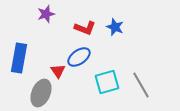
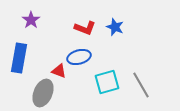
purple star: moved 15 px left, 6 px down; rotated 18 degrees counterclockwise
blue ellipse: rotated 20 degrees clockwise
red triangle: moved 1 px right; rotated 35 degrees counterclockwise
gray ellipse: moved 2 px right
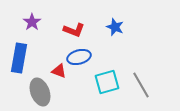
purple star: moved 1 px right, 2 px down
red L-shape: moved 11 px left, 2 px down
gray ellipse: moved 3 px left, 1 px up; rotated 44 degrees counterclockwise
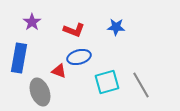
blue star: moved 1 px right; rotated 18 degrees counterclockwise
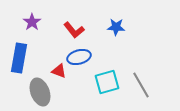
red L-shape: rotated 30 degrees clockwise
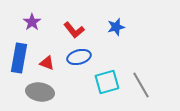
blue star: rotated 18 degrees counterclockwise
red triangle: moved 12 px left, 8 px up
gray ellipse: rotated 60 degrees counterclockwise
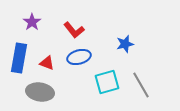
blue star: moved 9 px right, 17 px down
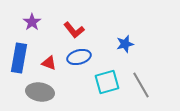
red triangle: moved 2 px right
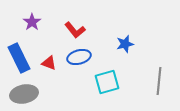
red L-shape: moved 1 px right
blue rectangle: rotated 36 degrees counterclockwise
gray line: moved 18 px right, 4 px up; rotated 36 degrees clockwise
gray ellipse: moved 16 px left, 2 px down; rotated 20 degrees counterclockwise
